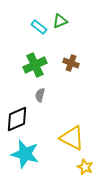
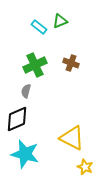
gray semicircle: moved 14 px left, 4 px up
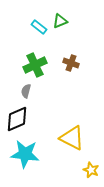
cyan star: rotated 8 degrees counterclockwise
yellow star: moved 6 px right, 3 px down
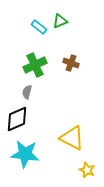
gray semicircle: moved 1 px right, 1 px down
yellow star: moved 4 px left
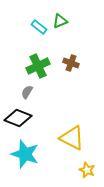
green cross: moved 3 px right, 1 px down
gray semicircle: rotated 16 degrees clockwise
black diamond: moved 1 px right, 1 px up; rotated 44 degrees clockwise
cyan star: rotated 12 degrees clockwise
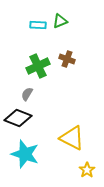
cyan rectangle: moved 1 px left, 2 px up; rotated 35 degrees counterclockwise
brown cross: moved 4 px left, 4 px up
gray semicircle: moved 2 px down
yellow star: rotated 14 degrees clockwise
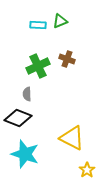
gray semicircle: rotated 32 degrees counterclockwise
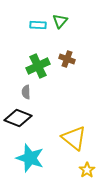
green triangle: rotated 28 degrees counterclockwise
gray semicircle: moved 1 px left, 2 px up
yellow triangle: moved 2 px right; rotated 12 degrees clockwise
cyan star: moved 5 px right, 4 px down
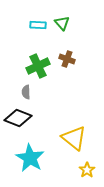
green triangle: moved 2 px right, 2 px down; rotated 21 degrees counterclockwise
cyan star: rotated 12 degrees clockwise
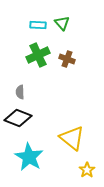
green cross: moved 11 px up
gray semicircle: moved 6 px left
yellow triangle: moved 2 px left
cyan star: moved 1 px left, 1 px up
